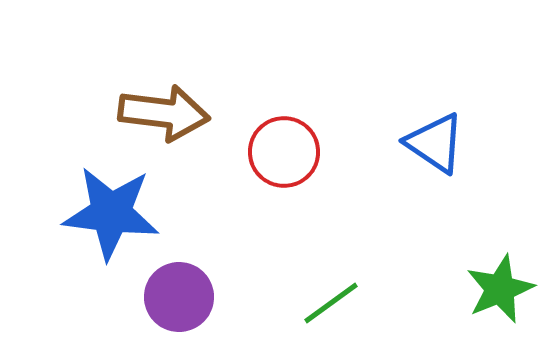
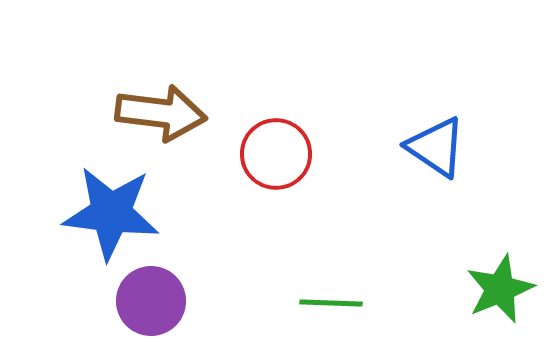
brown arrow: moved 3 px left
blue triangle: moved 1 px right, 4 px down
red circle: moved 8 px left, 2 px down
purple circle: moved 28 px left, 4 px down
green line: rotated 38 degrees clockwise
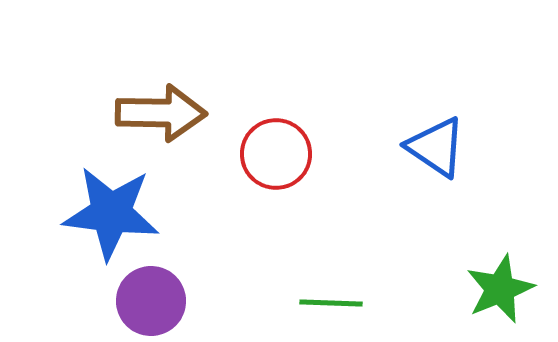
brown arrow: rotated 6 degrees counterclockwise
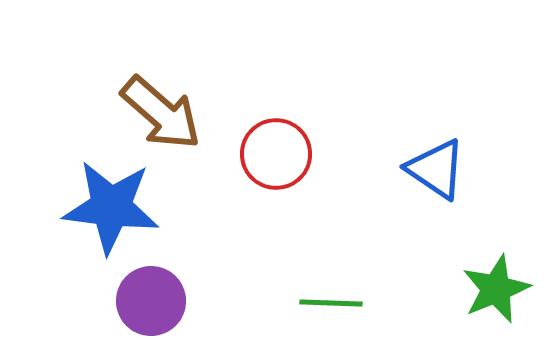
brown arrow: rotated 40 degrees clockwise
blue triangle: moved 22 px down
blue star: moved 6 px up
green star: moved 4 px left
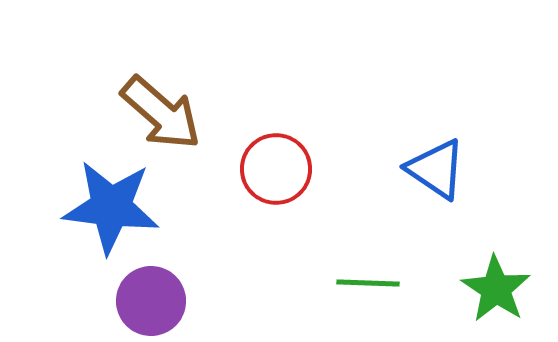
red circle: moved 15 px down
green star: rotated 16 degrees counterclockwise
green line: moved 37 px right, 20 px up
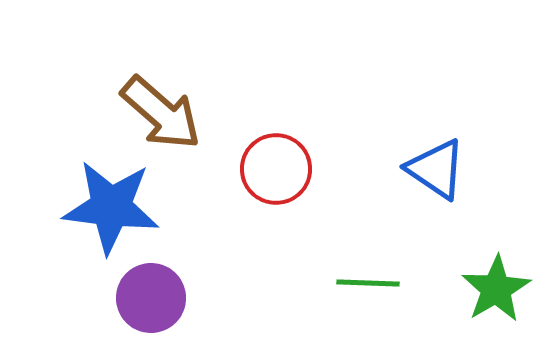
green star: rotated 8 degrees clockwise
purple circle: moved 3 px up
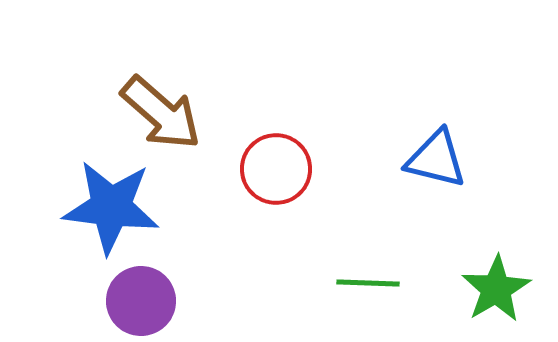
blue triangle: moved 10 px up; rotated 20 degrees counterclockwise
purple circle: moved 10 px left, 3 px down
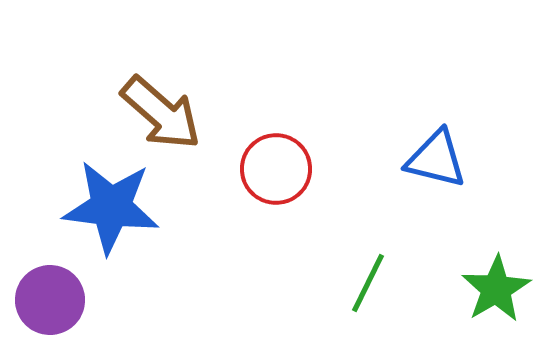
green line: rotated 66 degrees counterclockwise
purple circle: moved 91 px left, 1 px up
